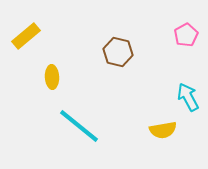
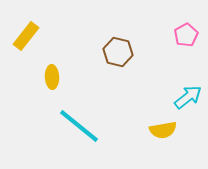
yellow rectangle: rotated 12 degrees counterclockwise
cyan arrow: rotated 80 degrees clockwise
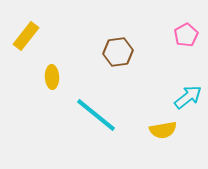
brown hexagon: rotated 20 degrees counterclockwise
cyan line: moved 17 px right, 11 px up
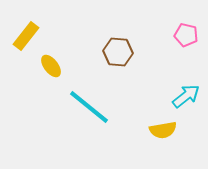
pink pentagon: rotated 30 degrees counterclockwise
brown hexagon: rotated 12 degrees clockwise
yellow ellipse: moved 1 px left, 11 px up; rotated 35 degrees counterclockwise
cyan arrow: moved 2 px left, 1 px up
cyan line: moved 7 px left, 8 px up
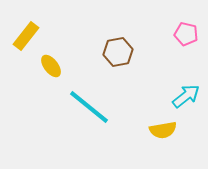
pink pentagon: moved 1 px up
brown hexagon: rotated 16 degrees counterclockwise
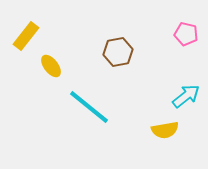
yellow semicircle: moved 2 px right
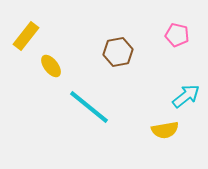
pink pentagon: moved 9 px left, 1 px down
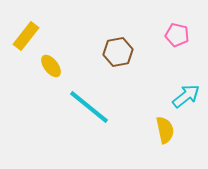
yellow semicircle: rotated 92 degrees counterclockwise
